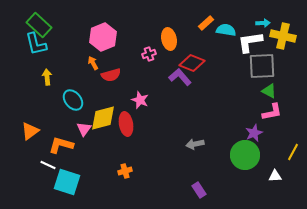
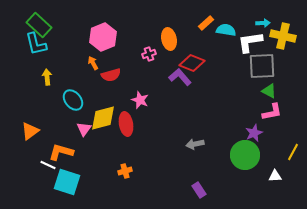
orange L-shape: moved 7 px down
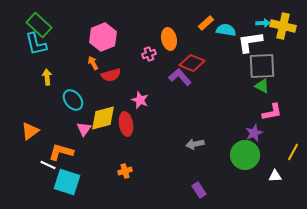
yellow cross: moved 10 px up
green triangle: moved 7 px left, 5 px up
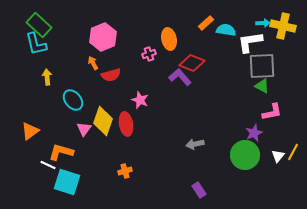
yellow diamond: moved 3 px down; rotated 56 degrees counterclockwise
white triangle: moved 3 px right, 20 px up; rotated 48 degrees counterclockwise
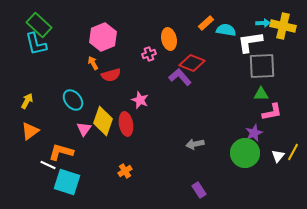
yellow arrow: moved 20 px left, 24 px down; rotated 35 degrees clockwise
green triangle: moved 1 px left, 8 px down; rotated 28 degrees counterclockwise
green circle: moved 2 px up
orange cross: rotated 16 degrees counterclockwise
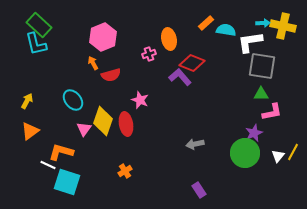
gray square: rotated 12 degrees clockwise
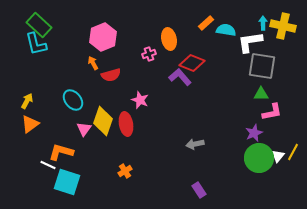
cyan arrow: rotated 88 degrees counterclockwise
orange triangle: moved 7 px up
green circle: moved 14 px right, 5 px down
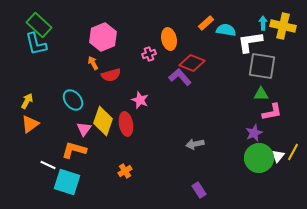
orange L-shape: moved 13 px right, 2 px up
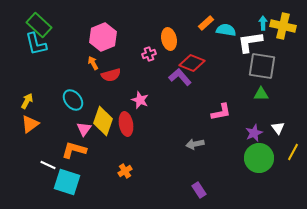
pink L-shape: moved 51 px left
white triangle: moved 28 px up; rotated 16 degrees counterclockwise
